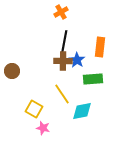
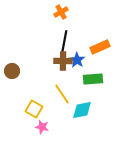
orange rectangle: rotated 60 degrees clockwise
cyan diamond: moved 1 px up
pink star: moved 1 px left, 1 px up
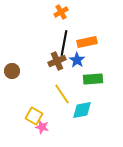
orange rectangle: moved 13 px left, 5 px up; rotated 12 degrees clockwise
brown cross: moved 6 px left; rotated 24 degrees counterclockwise
yellow square: moved 7 px down
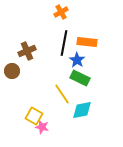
orange rectangle: rotated 18 degrees clockwise
brown cross: moved 30 px left, 10 px up
green rectangle: moved 13 px left, 1 px up; rotated 30 degrees clockwise
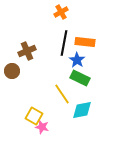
orange rectangle: moved 2 px left
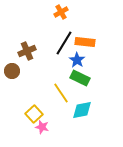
black line: rotated 20 degrees clockwise
yellow line: moved 1 px left, 1 px up
yellow square: moved 2 px up; rotated 18 degrees clockwise
